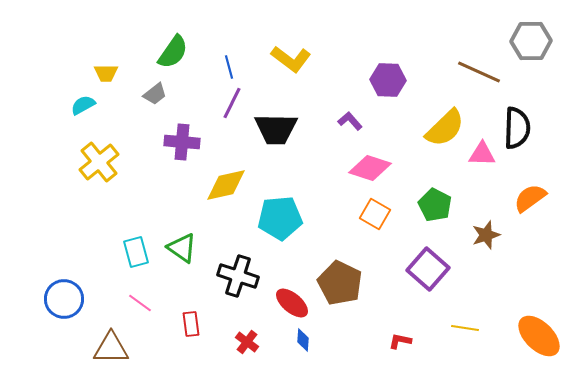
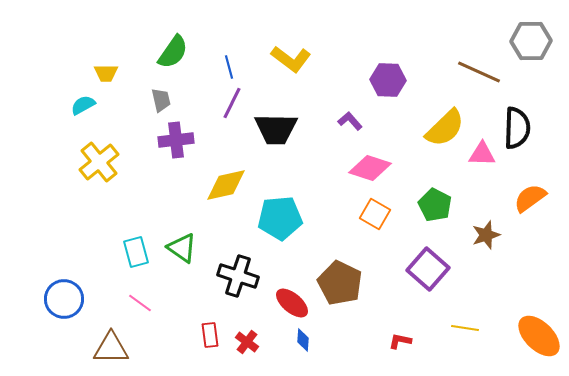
gray trapezoid: moved 6 px right, 6 px down; rotated 65 degrees counterclockwise
purple cross: moved 6 px left, 2 px up; rotated 12 degrees counterclockwise
red rectangle: moved 19 px right, 11 px down
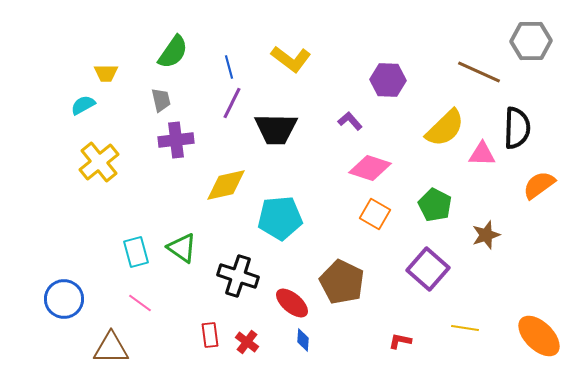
orange semicircle: moved 9 px right, 13 px up
brown pentagon: moved 2 px right, 1 px up
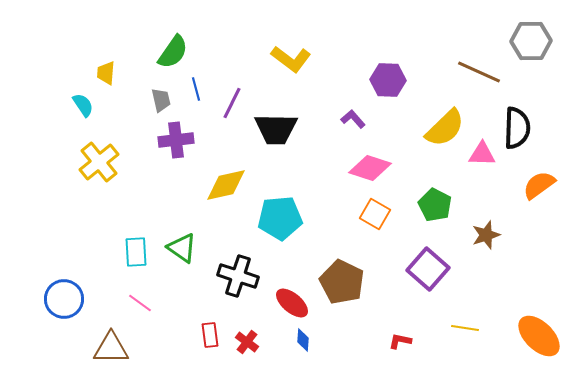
blue line: moved 33 px left, 22 px down
yellow trapezoid: rotated 95 degrees clockwise
cyan semicircle: rotated 85 degrees clockwise
purple L-shape: moved 3 px right, 2 px up
cyan rectangle: rotated 12 degrees clockwise
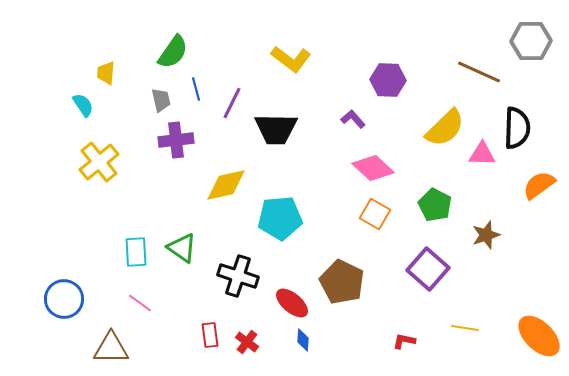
pink diamond: moved 3 px right; rotated 24 degrees clockwise
red L-shape: moved 4 px right
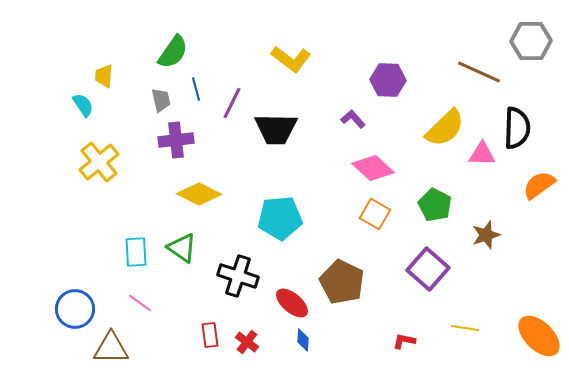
yellow trapezoid: moved 2 px left, 3 px down
yellow diamond: moved 27 px left, 9 px down; rotated 39 degrees clockwise
blue circle: moved 11 px right, 10 px down
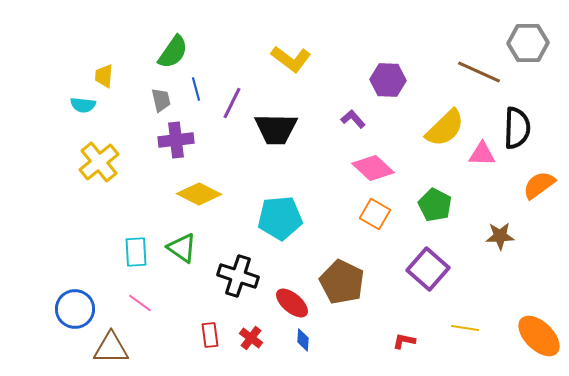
gray hexagon: moved 3 px left, 2 px down
cyan semicircle: rotated 130 degrees clockwise
brown star: moved 14 px right, 1 px down; rotated 16 degrees clockwise
red cross: moved 4 px right, 4 px up
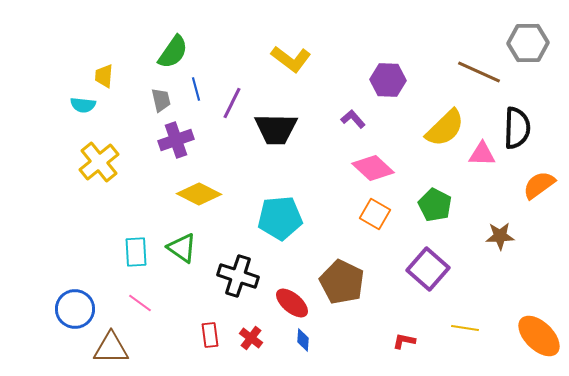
purple cross: rotated 12 degrees counterclockwise
